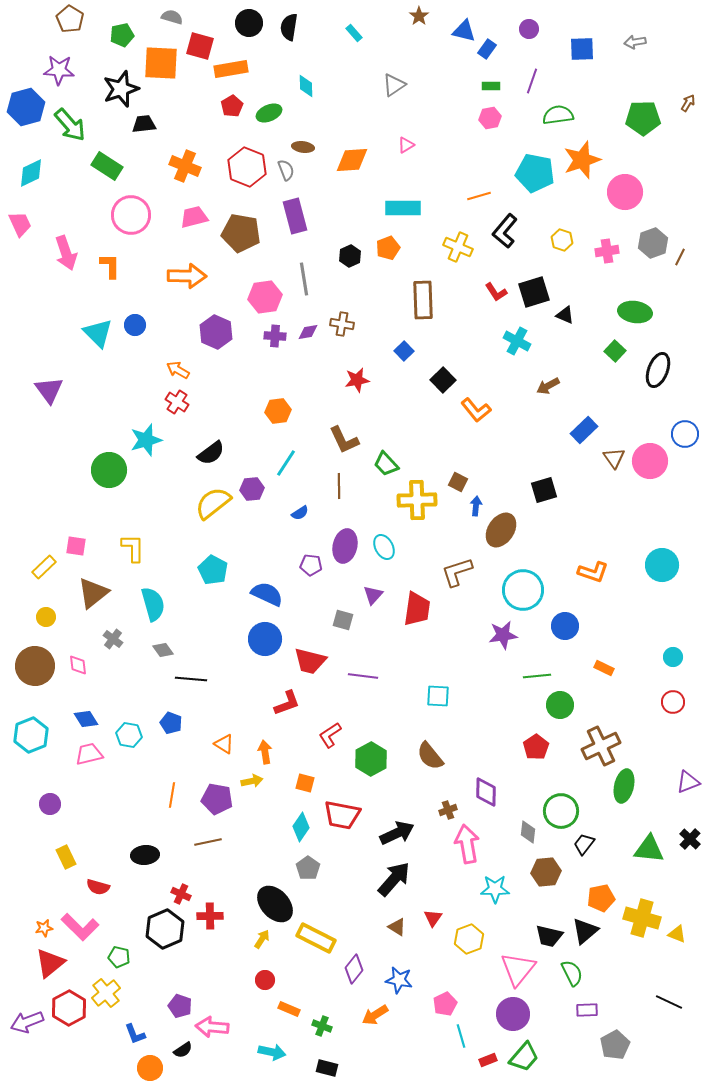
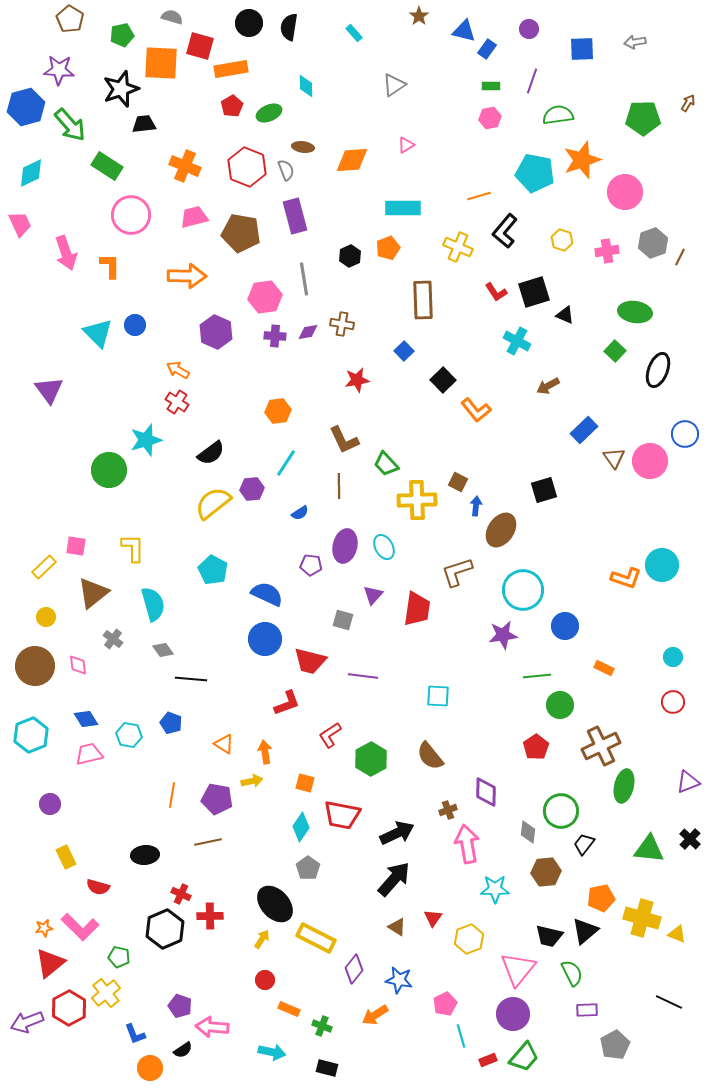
orange L-shape at (593, 572): moved 33 px right, 6 px down
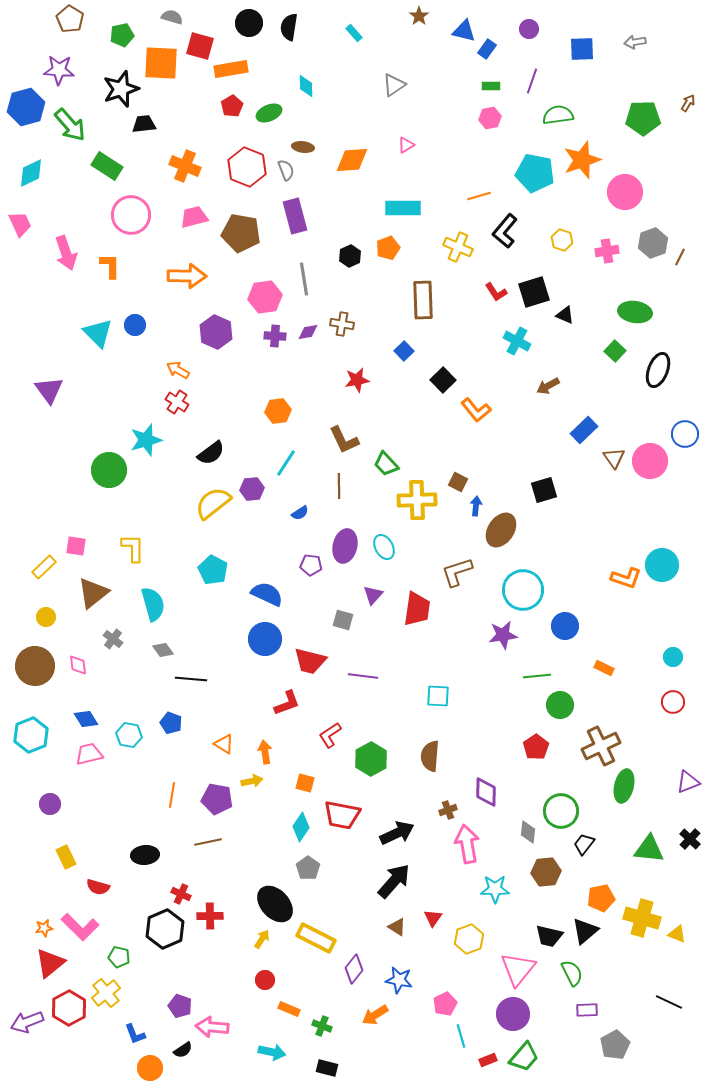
brown semicircle at (430, 756): rotated 44 degrees clockwise
black arrow at (394, 879): moved 2 px down
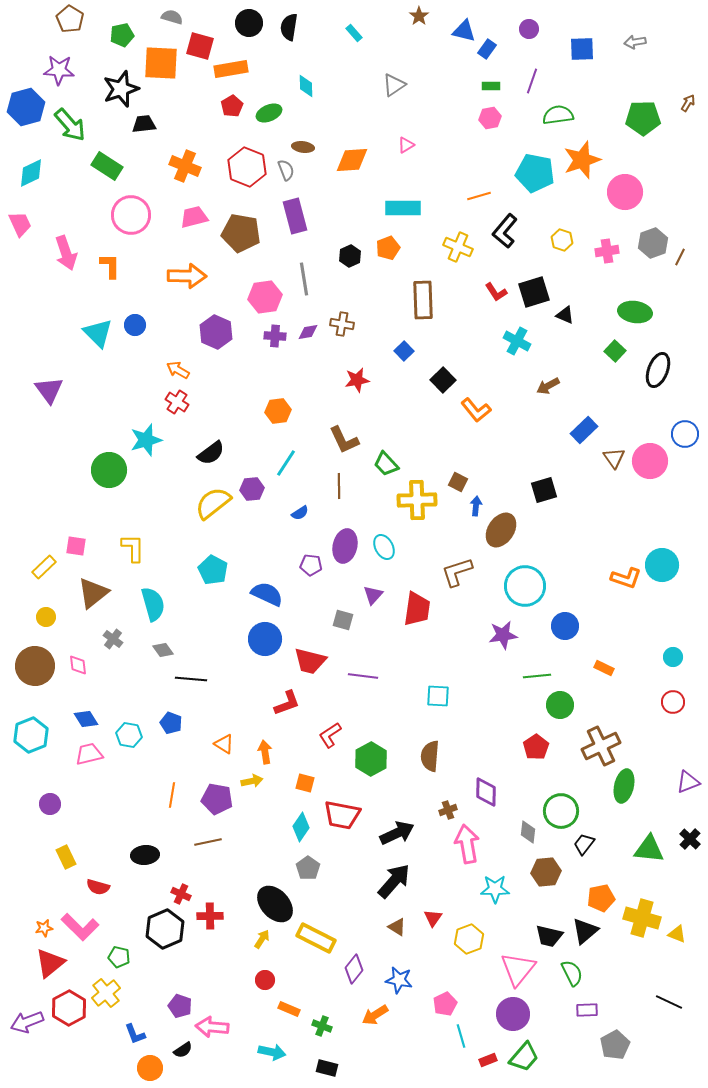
cyan circle at (523, 590): moved 2 px right, 4 px up
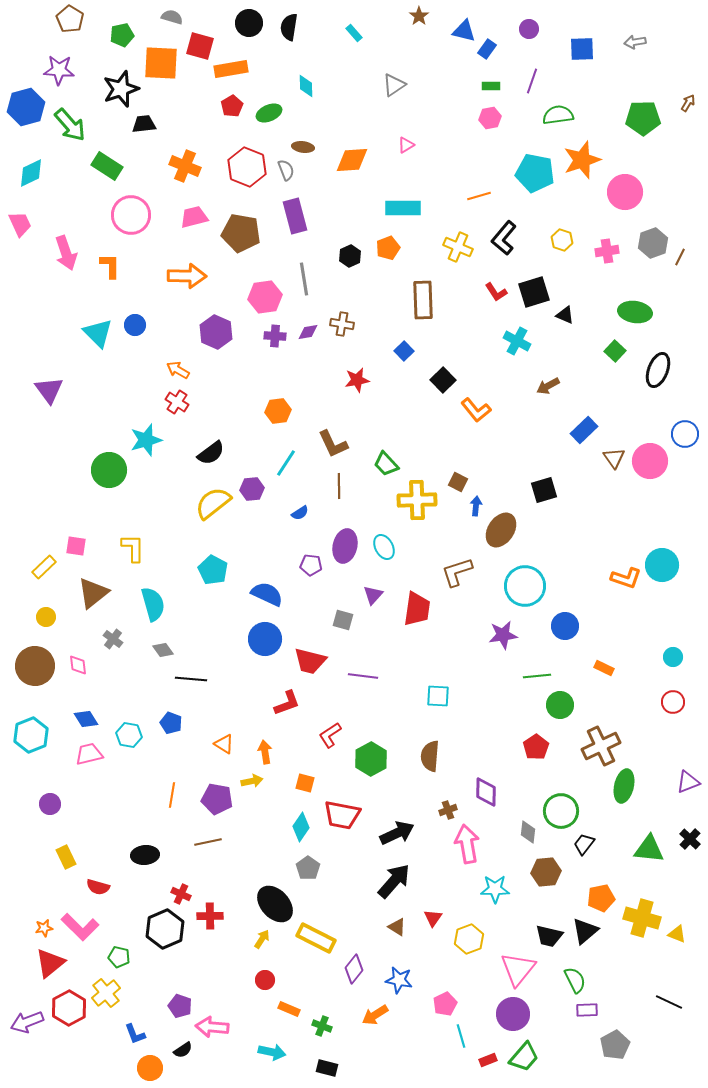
black L-shape at (505, 231): moved 1 px left, 7 px down
brown L-shape at (344, 440): moved 11 px left, 4 px down
green semicircle at (572, 973): moved 3 px right, 7 px down
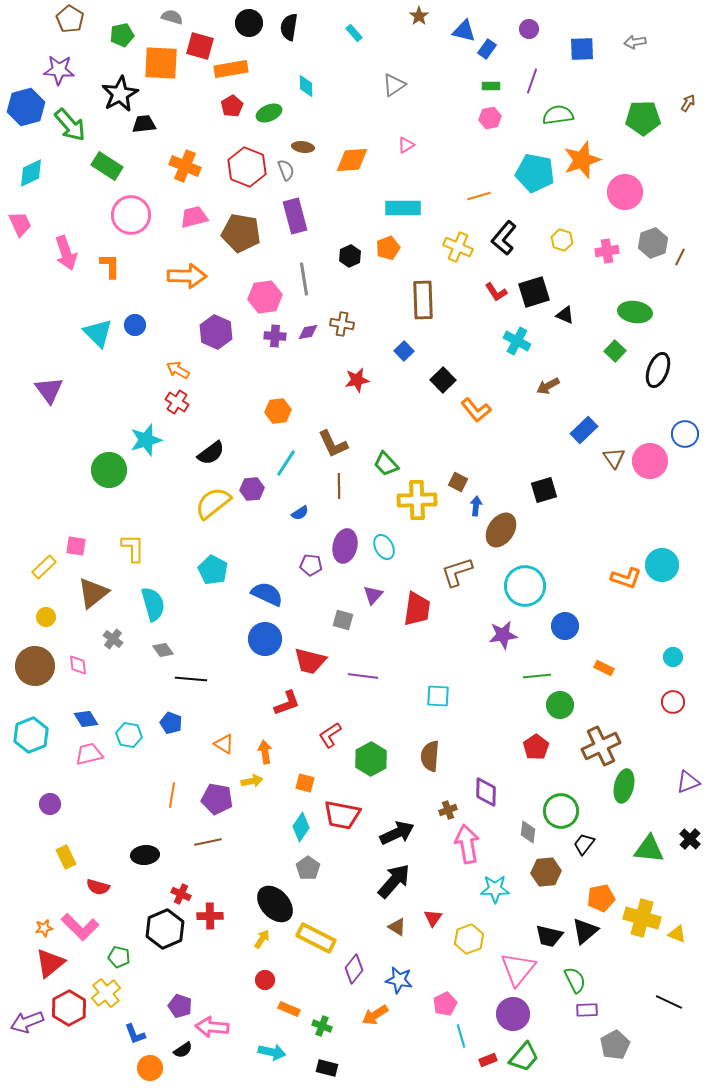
black star at (121, 89): moved 1 px left, 5 px down; rotated 9 degrees counterclockwise
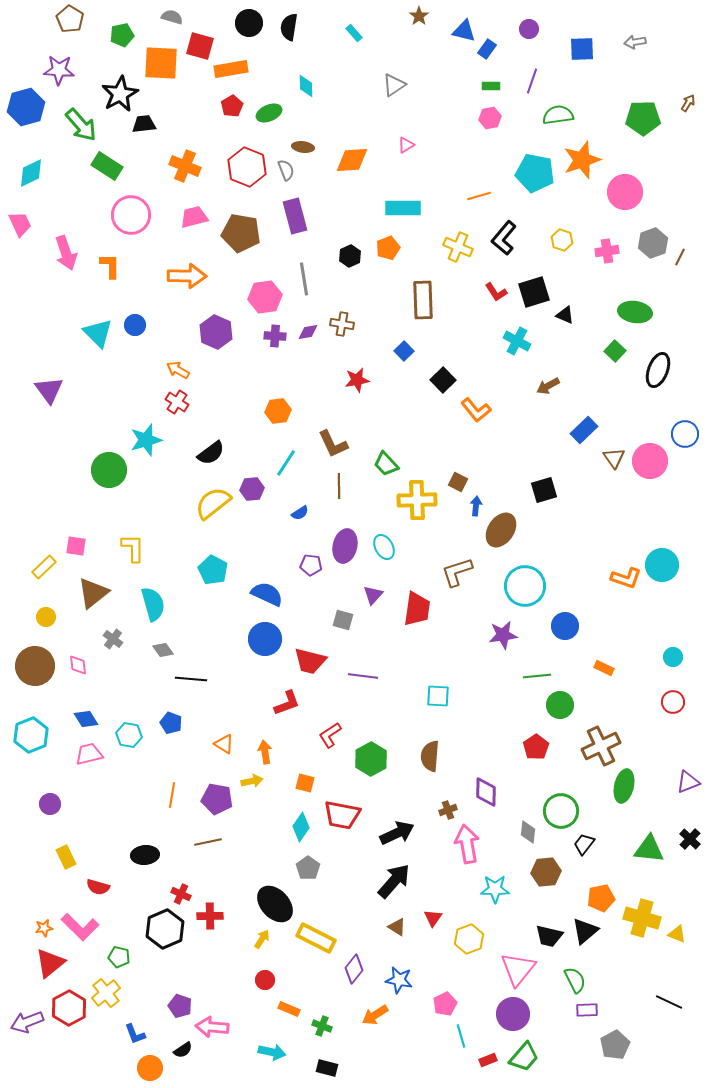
green arrow at (70, 125): moved 11 px right
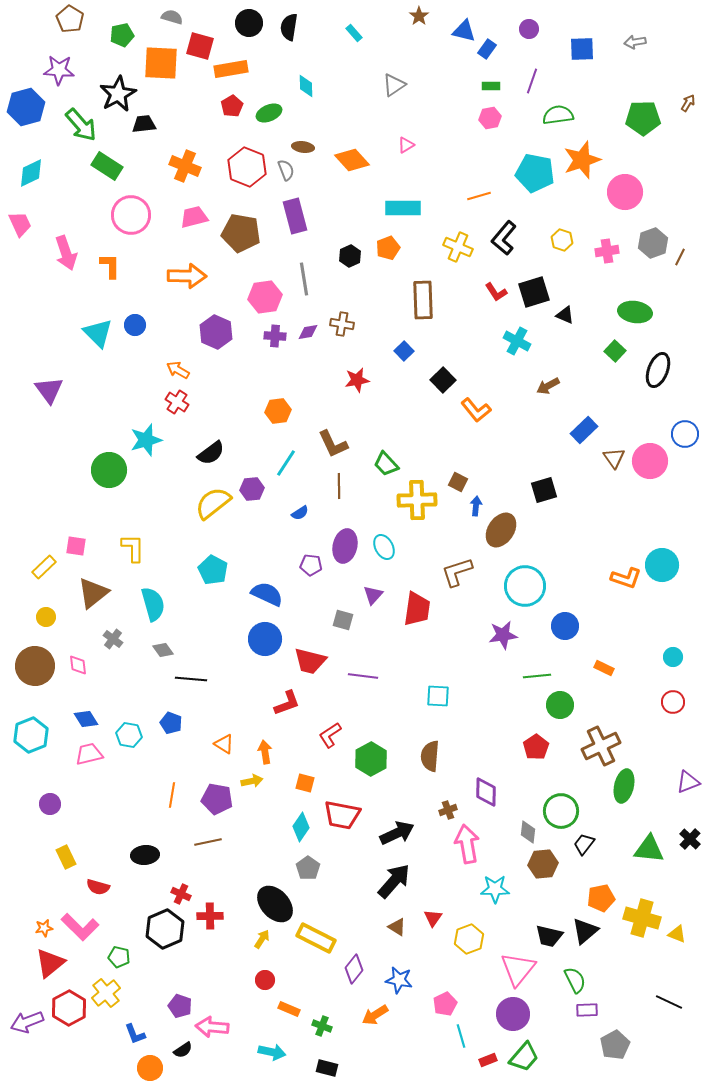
black star at (120, 94): moved 2 px left
orange diamond at (352, 160): rotated 52 degrees clockwise
brown hexagon at (546, 872): moved 3 px left, 8 px up
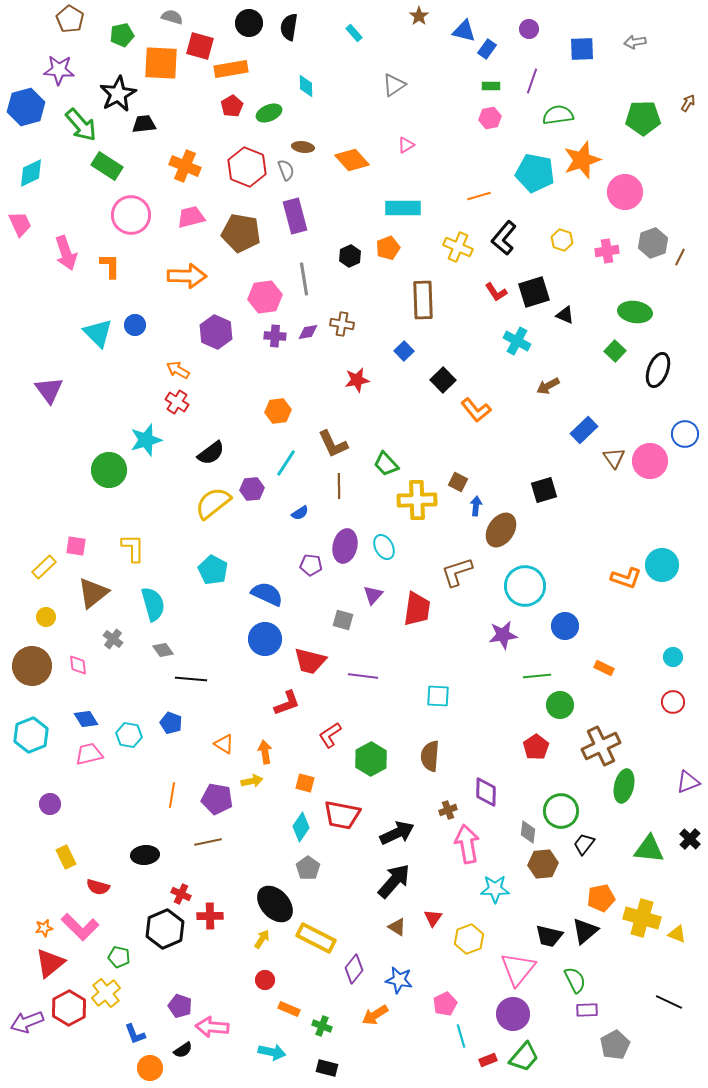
pink trapezoid at (194, 217): moved 3 px left
brown circle at (35, 666): moved 3 px left
